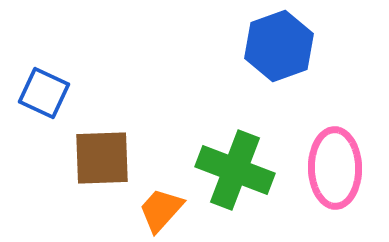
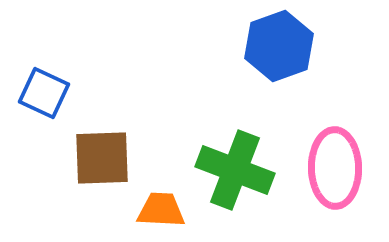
orange trapezoid: rotated 51 degrees clockwise
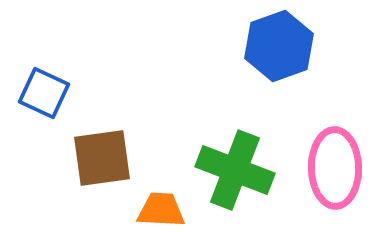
brown square: rotated 6 degrees counterclockwise
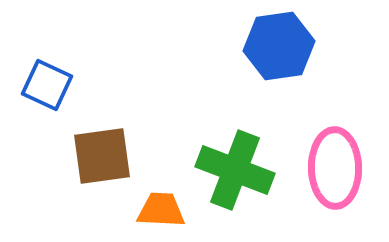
blue hexagon: rotated 12 degrees clockwise
blue square: moved 3 px right, 8 px up
brown square: moved 2 px up
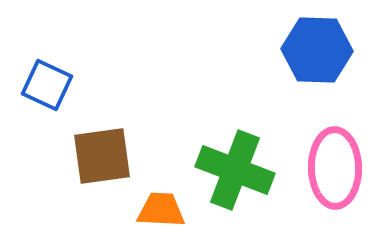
blue hexagon: moved 38 px right, 4 px down; rotated 10 degrees clockwise
